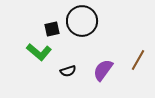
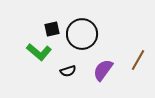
black circle: moved 13 px down
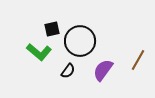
black circle: moved 2 px left, 7 px down
black semicircle: rotated 35 degrees counterclockwise
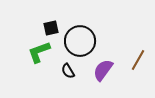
black square: moved 1 px left, 1 px up
green L-shape: rotated 120 degrees clockwise
black semicircle: rotated 112 degrees clockwise
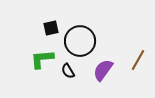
green L-shape: moved 3 px right, 7 px down; rotated 15 degrees clockwise
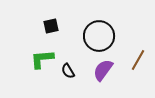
black square: moved 2 px up
black circle: moved 19 px right, 5 px up
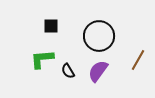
black square: rotated 14 degrees clockwise
purple semicircle: moved 5 px left, 1 px down
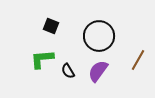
black square: rotated 21 degrees clockwise
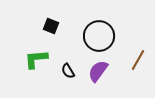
green L-shape: moved 6 px left
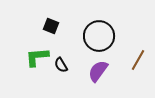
green L-shape: moved 1 px right, 2 px up
black semicircle: moved 7 px left, 6 px up
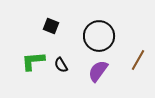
green L-shape: moved 4 px left, 4 px down
